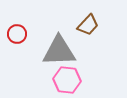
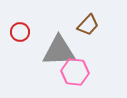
red circle: moved 3 px right, 2 px up
pink hexagon: moved 8 px right, 8 px up
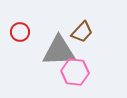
brown trapezoid: moved 6 px left, 7 px down
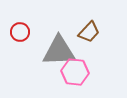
brown trapezoid: moved 7 px right
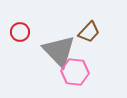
gray triangle: rotated 48 degrees clockwise
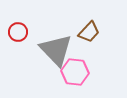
red circle: moved 2 px left
gray triangle: moved 3 px left, 1 px up
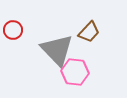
red circle: moved 5 px left, 2 px up
gray triangle: moved 1 px right
